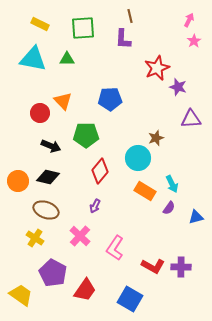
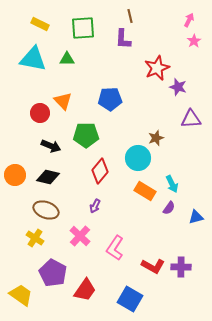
orange circle: moved 3 px left, 6 px up
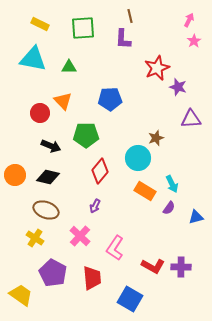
green triangle: moved 2 px right, 8 px down
red trapezoid: moved 7 px right, 12 px up; rotated 40 degrees counterclockwise
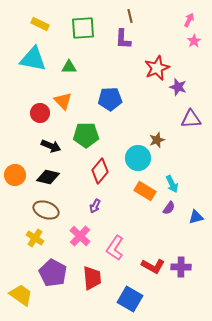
brown star: moved 1 px right, 2 px down
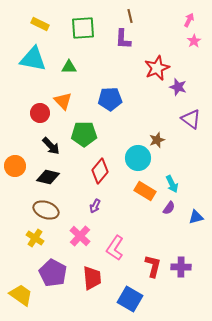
purple triangle: rotated 40 degrees clockwise
green pentagon: moved 2 px left, 1 px up
black arrow: rotated 24 degrees clockwise
orange circle: moved 9 px up
red L-shape: rotated 105 degrees counterclockwise
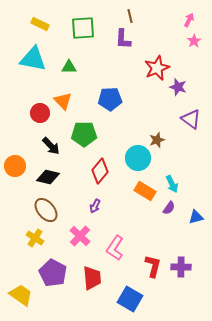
brown ellipse: rotated 30 degrees clockwise
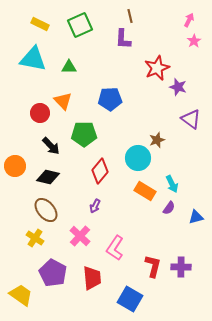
green square: moved 3 px left, 3 px up; rotated 20 degrees counterclockwise
